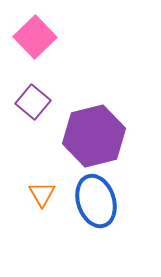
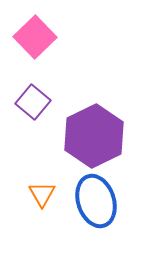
purple hexagon: rotated 12 degrees counterclockwise
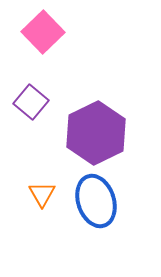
pink square: moved 8 px right, 5 px up
purple square: moved 2 px left
purple hexagon: moved 2 px right, 3 px up
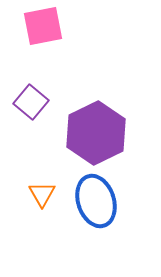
pink square: moved 6 px up; rotated 33 degrees clockwise
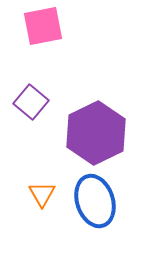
blue ellipse: moved 1 px left
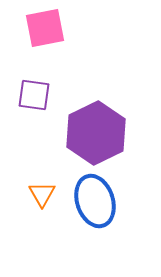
pink square: moved 2 px right, 2 px down
purple square: moved 3 px right, 7 px up; rotated 32 degrees counterclockwise
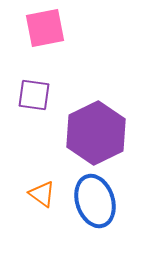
orange triangle: rotated 24 degrees counterclockwise
